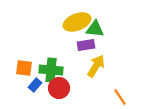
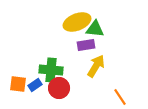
orange square: moved 6 px left, 16 px down
blue rectangle: rotated 16 degrees clockwise
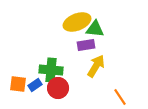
red circle: moved 1 px left
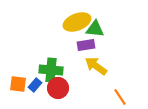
yellow arrow: rotated 85 degrees counterclockwise
blue rectangle: rotated 16 degrees counterclockwise
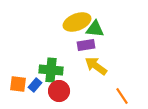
red circle: moved 1 px right, 3 px down
orange line: moved 2 px right, 1 px up
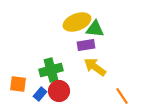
yellow arrow: moved 1 px left, 1 px down
green cross: rotated 20 degrees counterclockwise
blue rectangle: moved 5 px right, 9 px down
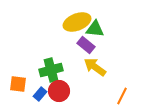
purple rectangle: rotated 48 degrees clockwise
orange line: rotated 60 degrees clockwise
